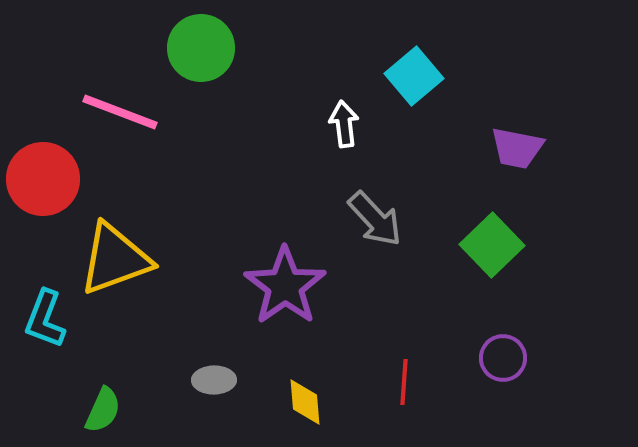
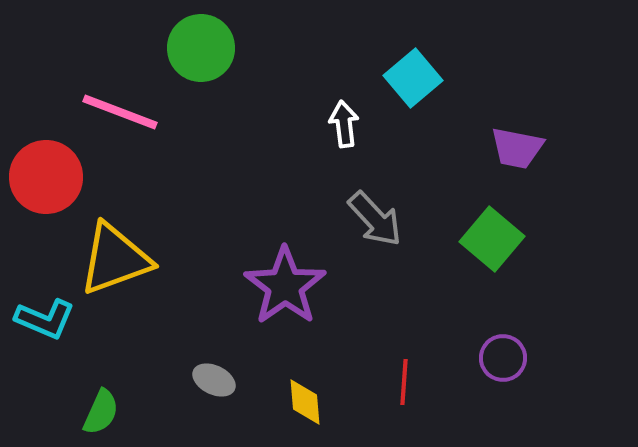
cyan square: moved 1 px left, 2 px down
red circle: moved 3 px right, 2 px up
green square: moved 6 px up; rotated 6 degrees counterclockwise
cyan L-shape: rotated 88 degrees counterclockwise
gray ellipse: rotated 27 degrees clockwise
green semicircle: moved 2 px left, 2 px down
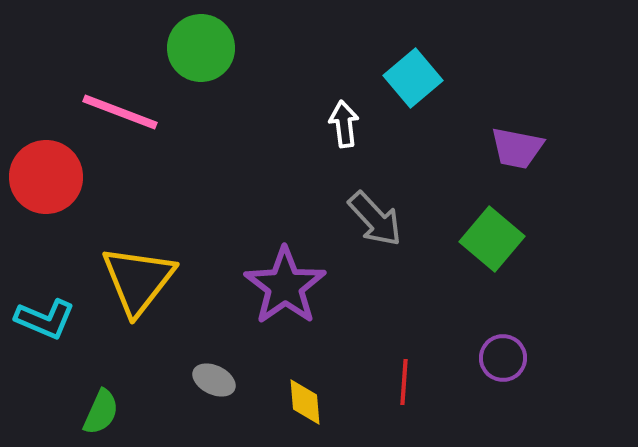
yellow triangle: moved 23 px right, 21 px down; rotated 32 degrees counterclockwise
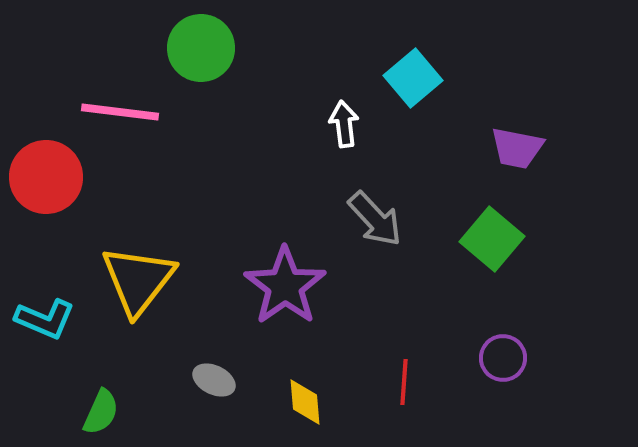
pink line: rotated 14 degrees counterclockwise
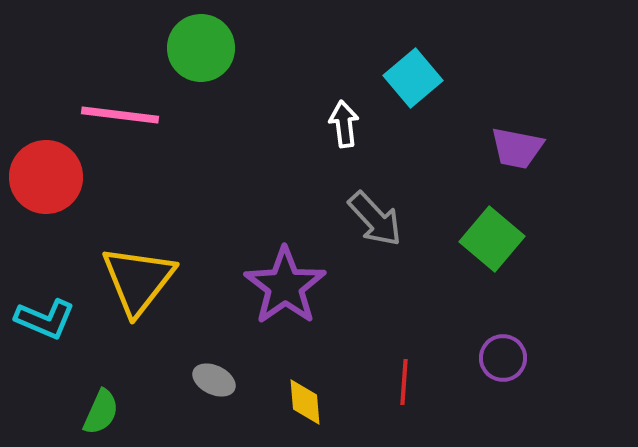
pink line: moved 3 px down
